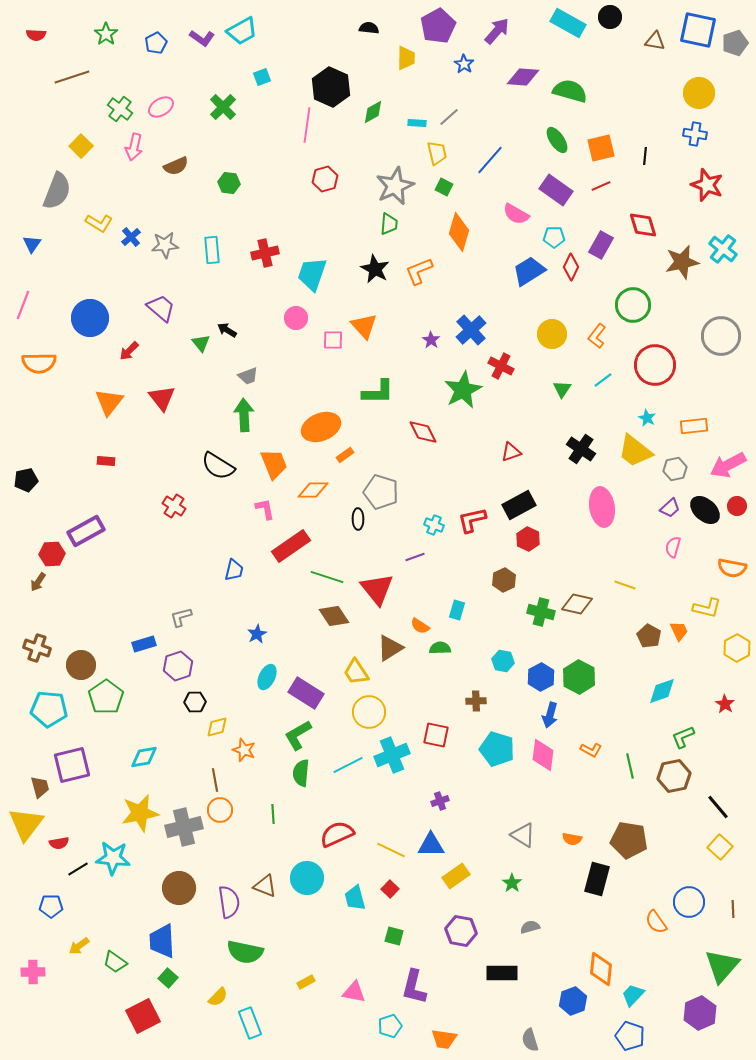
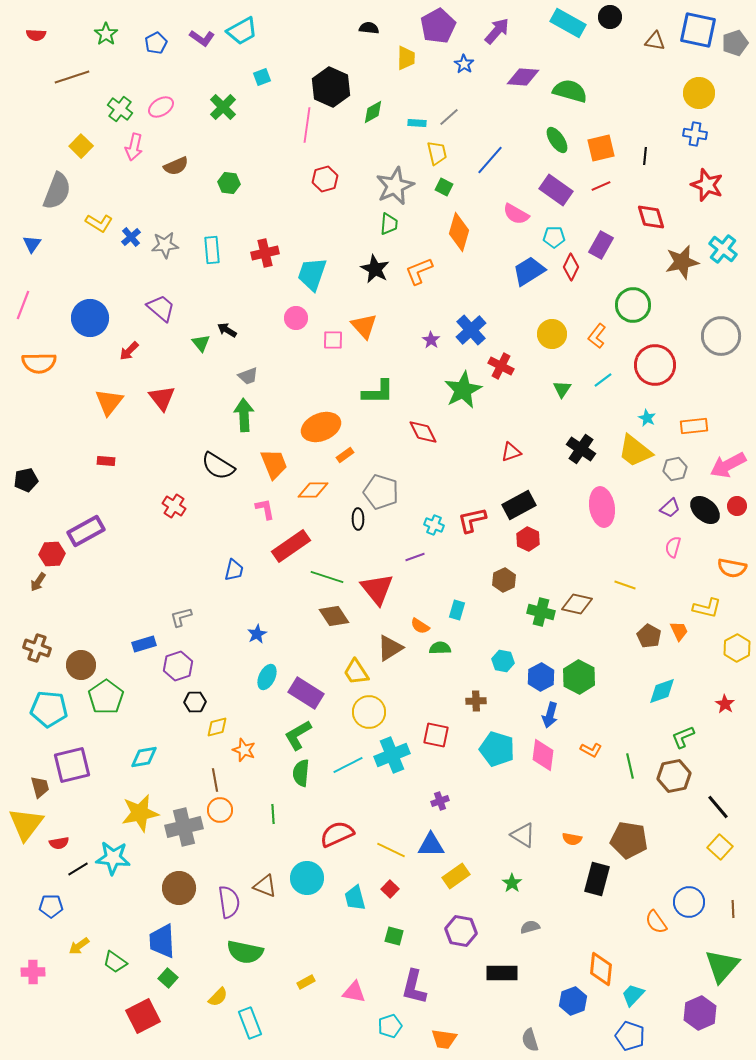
red diamond at (643, 225): moved 8 px right, 8 px up
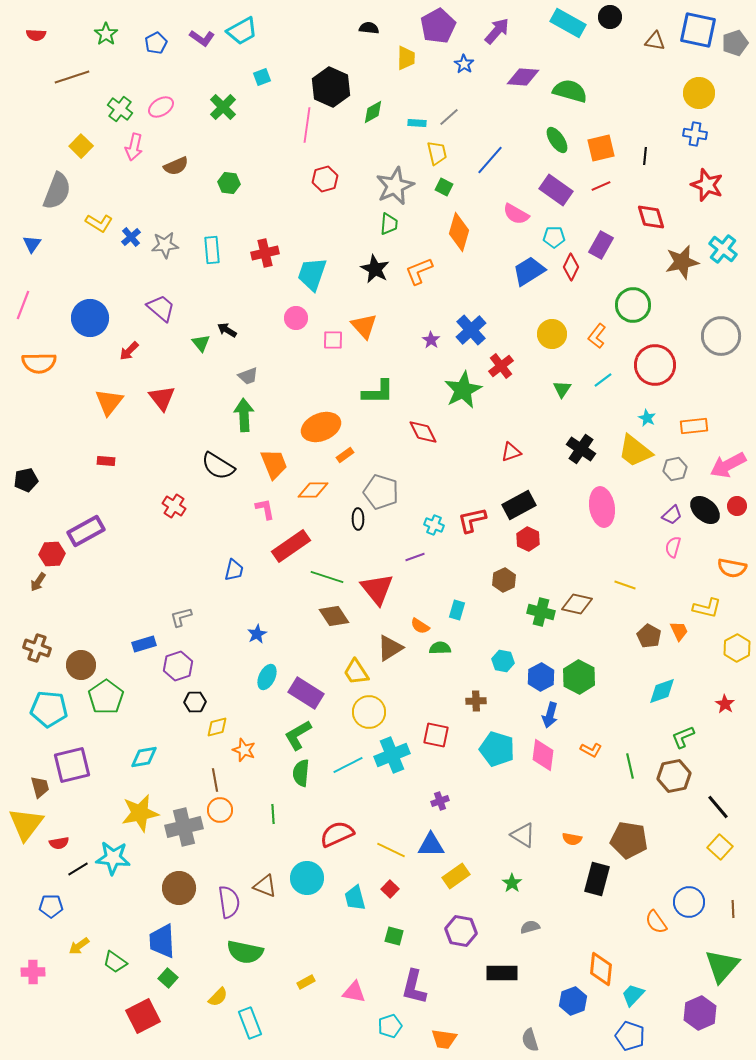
red cross at (501, 366): rotated 25 degrees clockwise
purple trapezoid at (670, 508): moved 2 px right, 7 px down
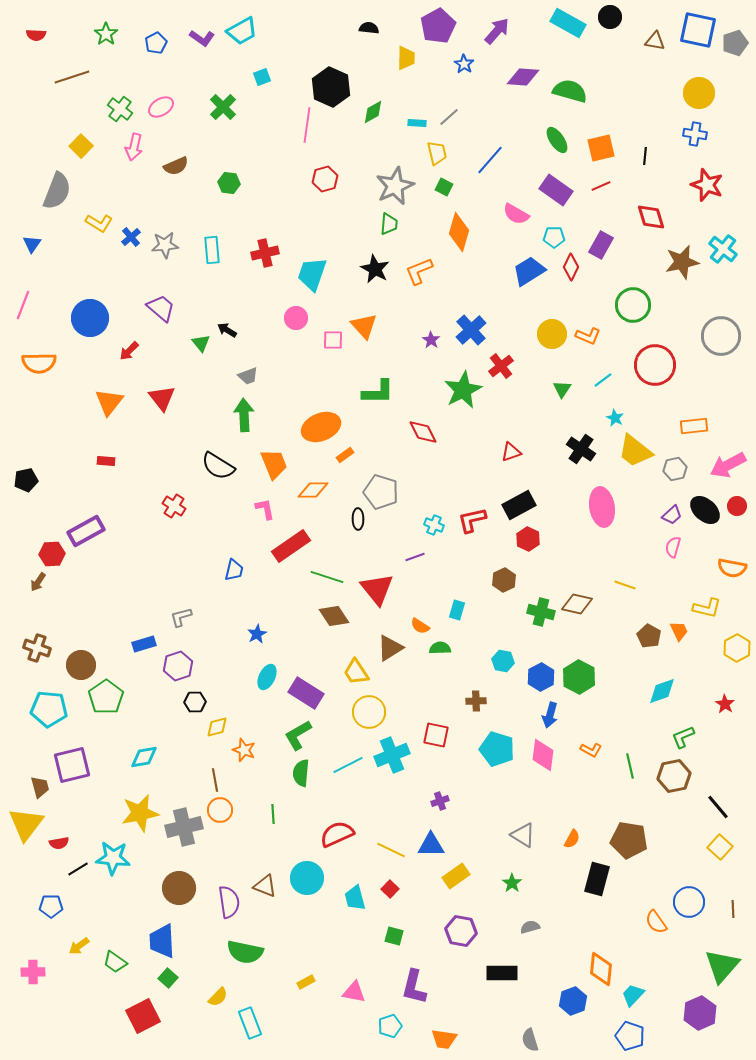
orange L-shape at (597, 336): moved 9 px left; rotated 105 degrees counterclockwise
cyan star at (647, 418): moved 32 px left
orange semicircle at (572, 839): rotated 72 degrees counterclockwise
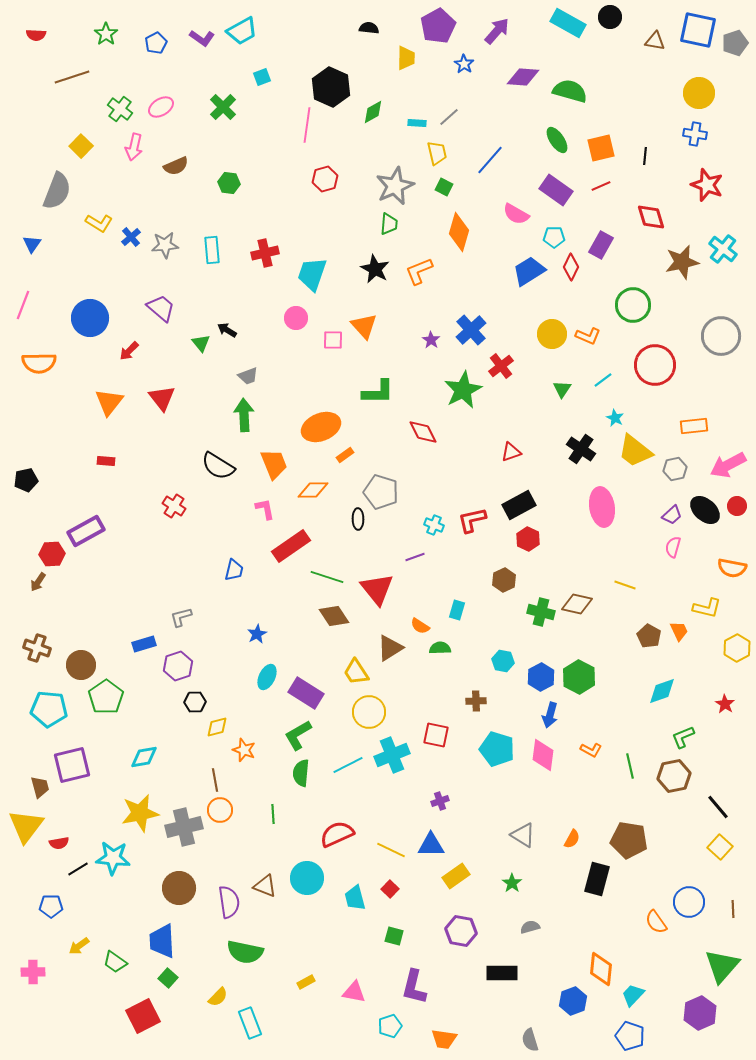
yellow triangle at (26, 824): moved 2 px down
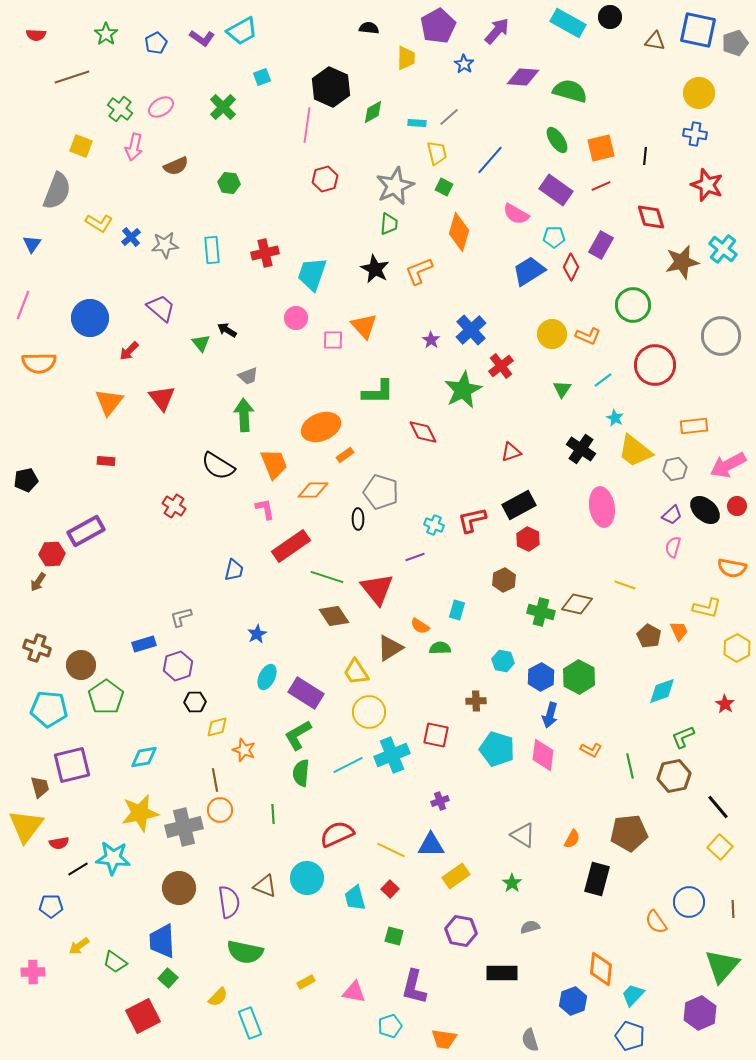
yellow square at (81, 146): rotated 25 degrees counterclockwise
brown pentagon at (629, 840): moved 7 px up; rotated 15 degrees counterclockwise
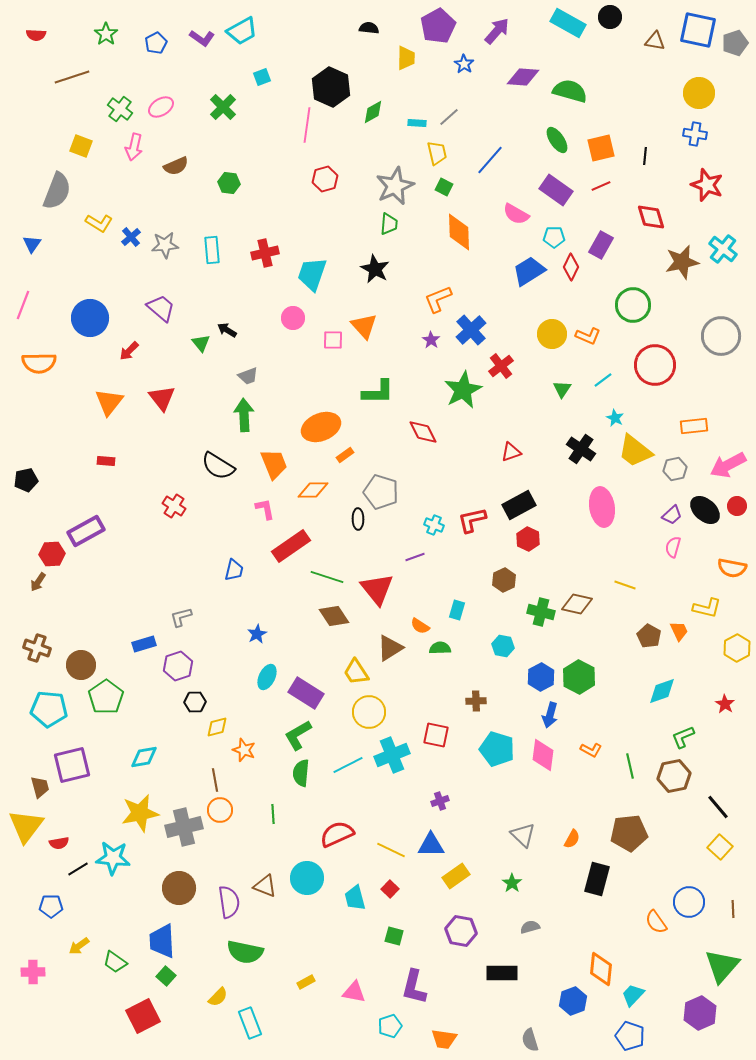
orange diamond at (459, 232): rotated 18 degrees counterclockwise
orange L-shape at (419, 271): moved 19 px right, 28 px down
pink circle at (296, 318): moved 3 px left
cyan hexagon at (503, 661): moved 15 px up
gray triangle at (523, 835): rotated 12 degrees clockwise
green square at (168, 978): moved 2 px left, 2 px up
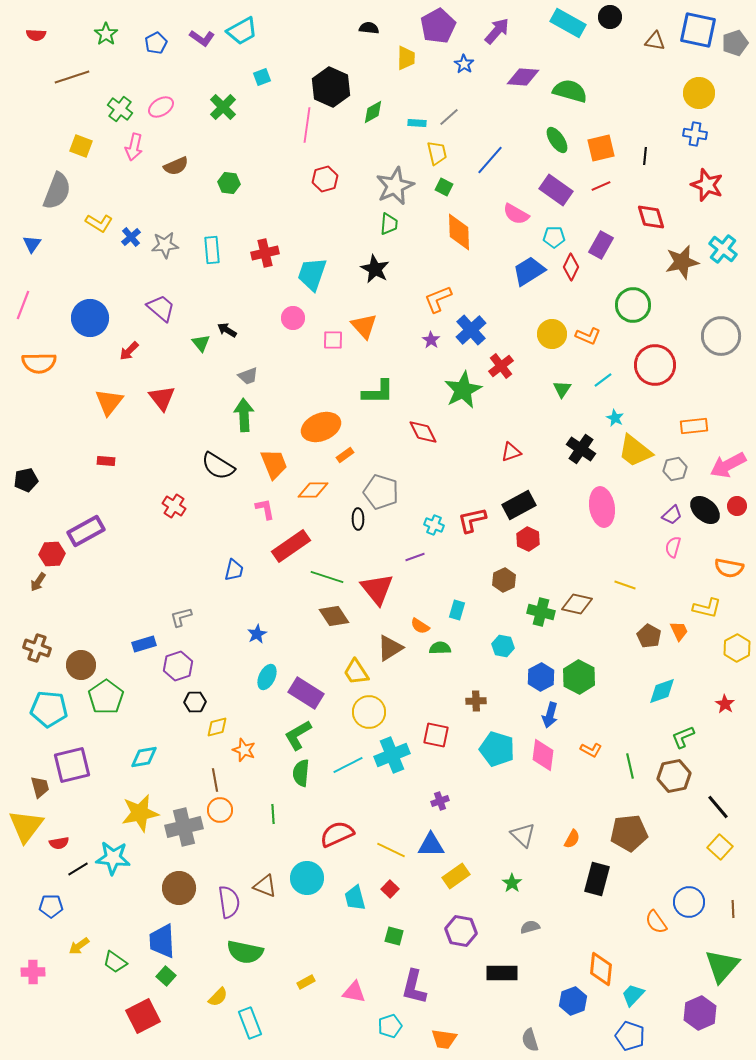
orange semicircle at (732, 568): moved 3 px left
